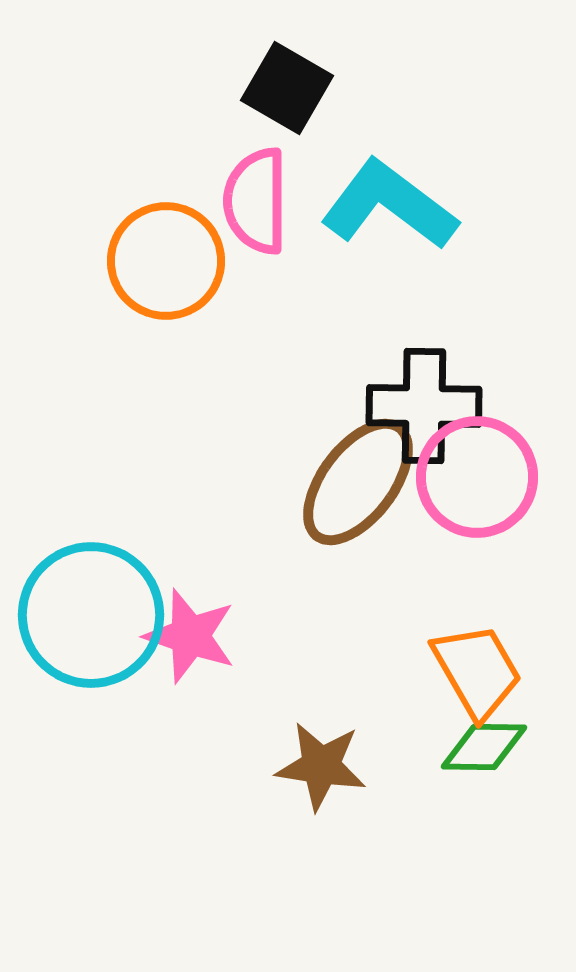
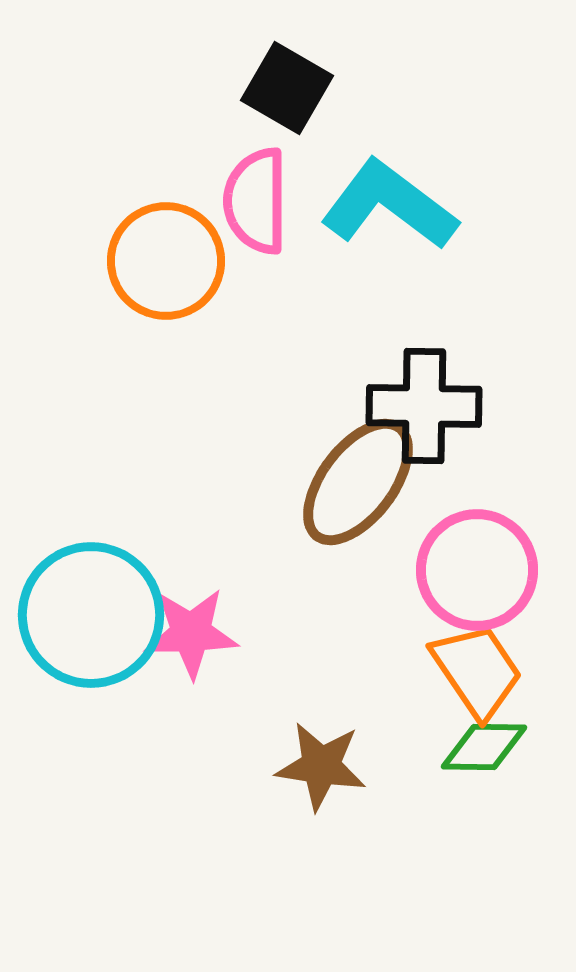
pink circle: moved 93 px down
pink star: moved 1 px right, 3 px up; rotated 20 degrees counterclockwise
orange trapezoid: rotated 4 degrees counterclockwise
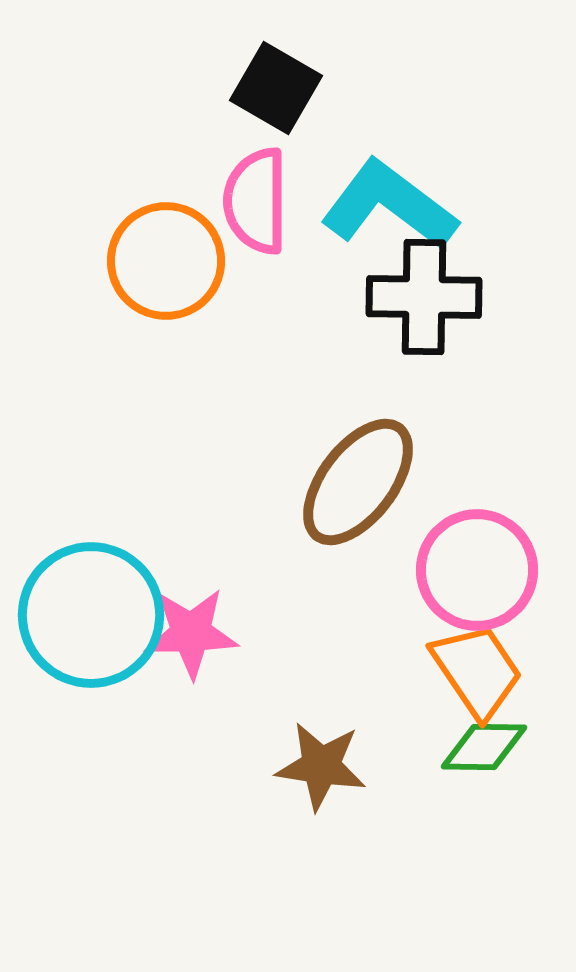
black square: moved 11 px left
black cross: moved 109 px up
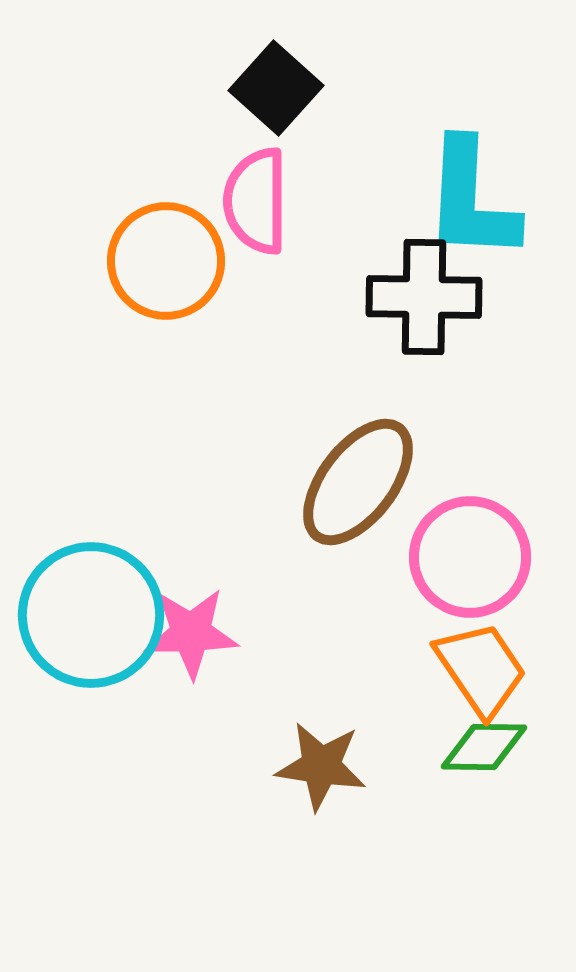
black square: rotated 12 degrees clockwise
cyan L-shape: moved 82 px right, 5 px up; rotated 124 degrees counterclockwise
pink circle: moved 7 px left, 13 px up
orange trapezoid: moved 4 px right, 2 px up
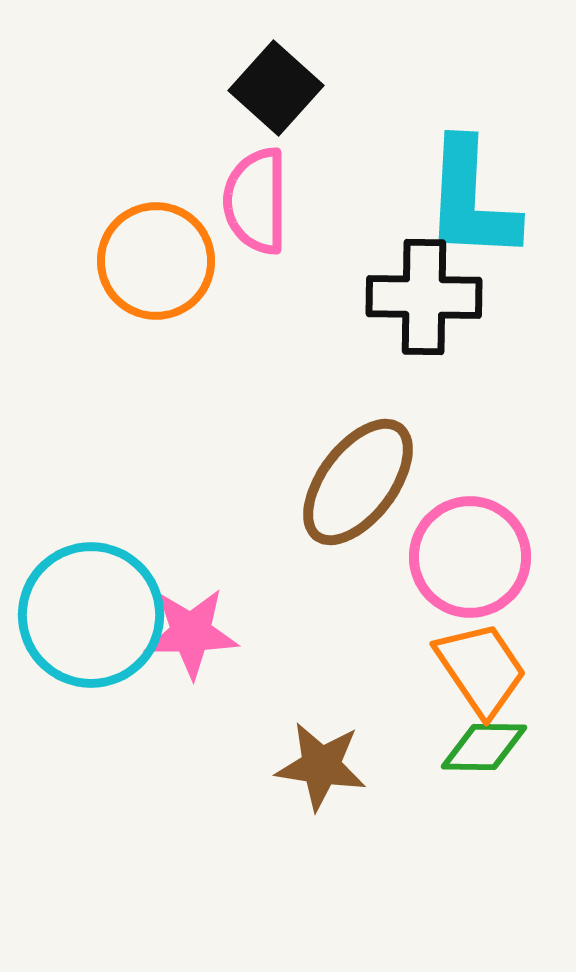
orange circle: moved 10 px left
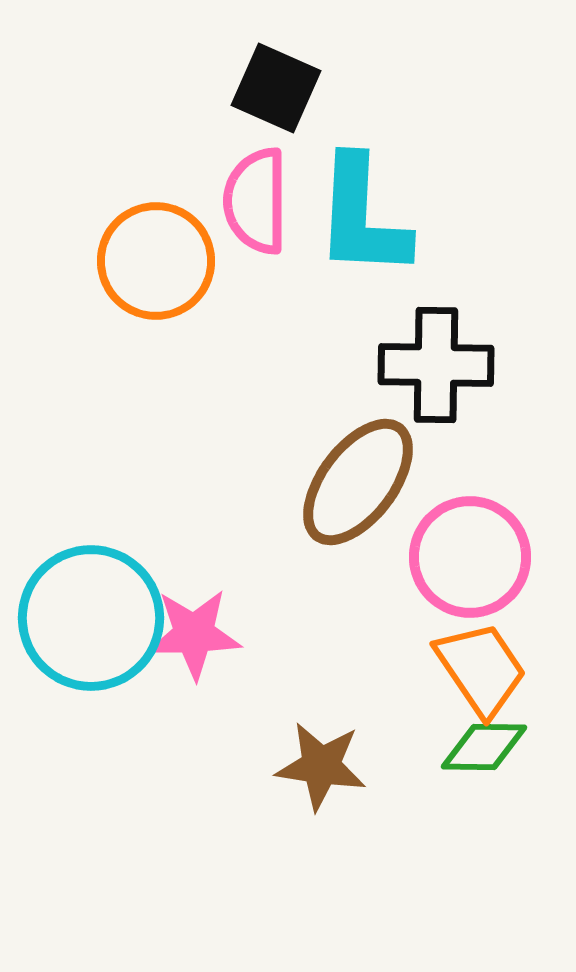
black square: rotated 18 degrees counterclockwise
cyan L-shape: moved 109 px left, 17 px down
black cross: moved 12 px right, 68 px down
cyan circle: moved 3 px down
pink star: moved 3 px right, 1 px down
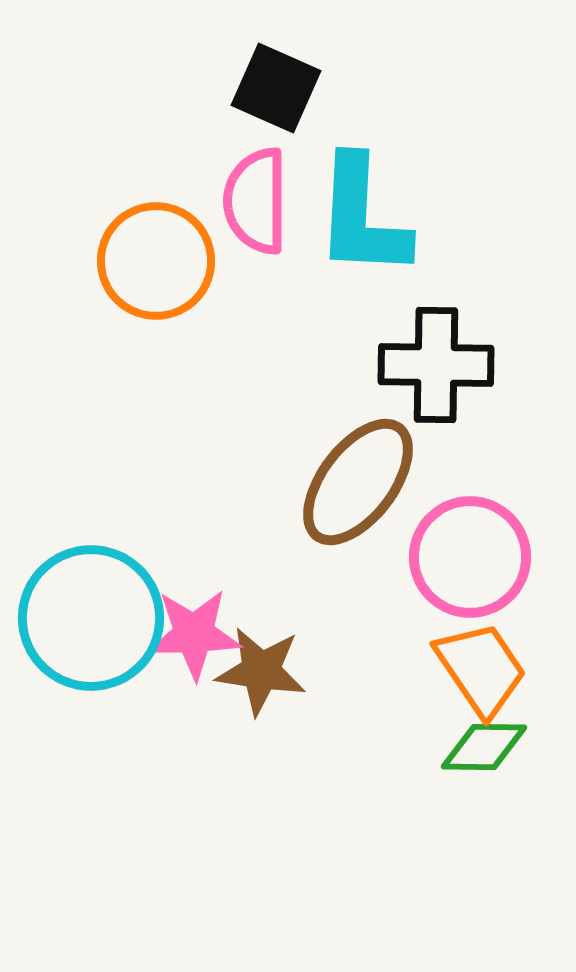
brown star: moved 60 px left, 95 px up
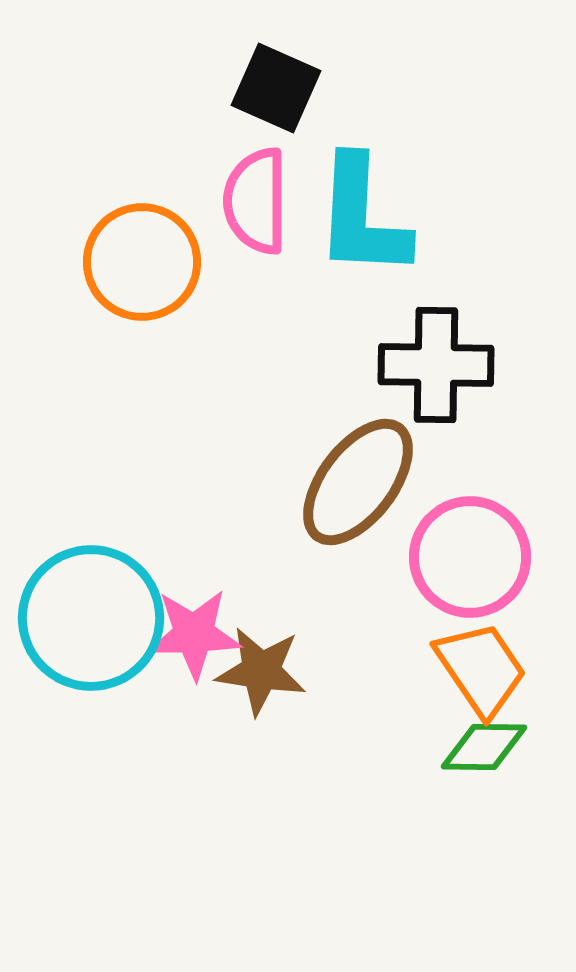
orange circle: moved 14 px left, 1 px down
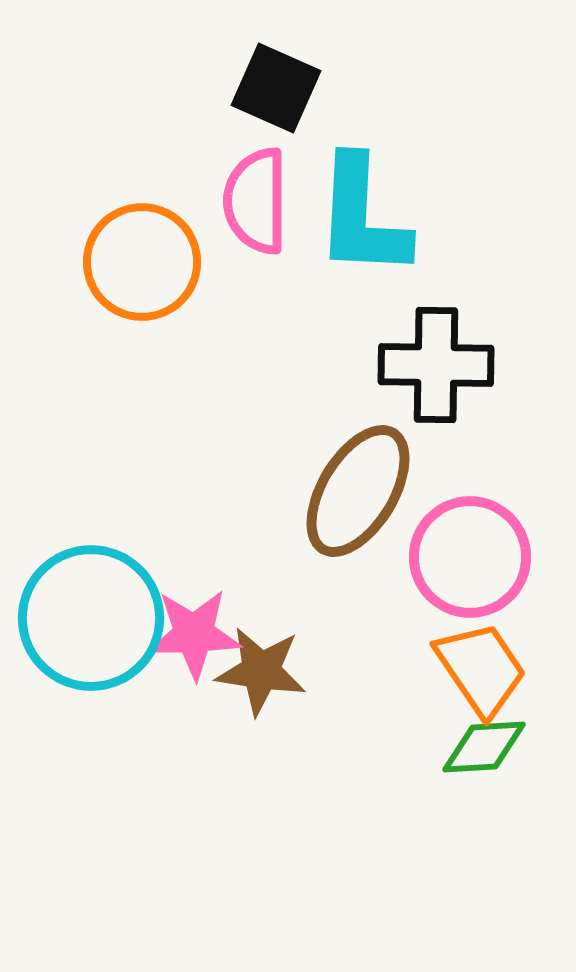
brown ellipse: moved 9 px down; rotated 6 degrees counterclockwise
green diamond: rotated 4 degrees counterclockwise
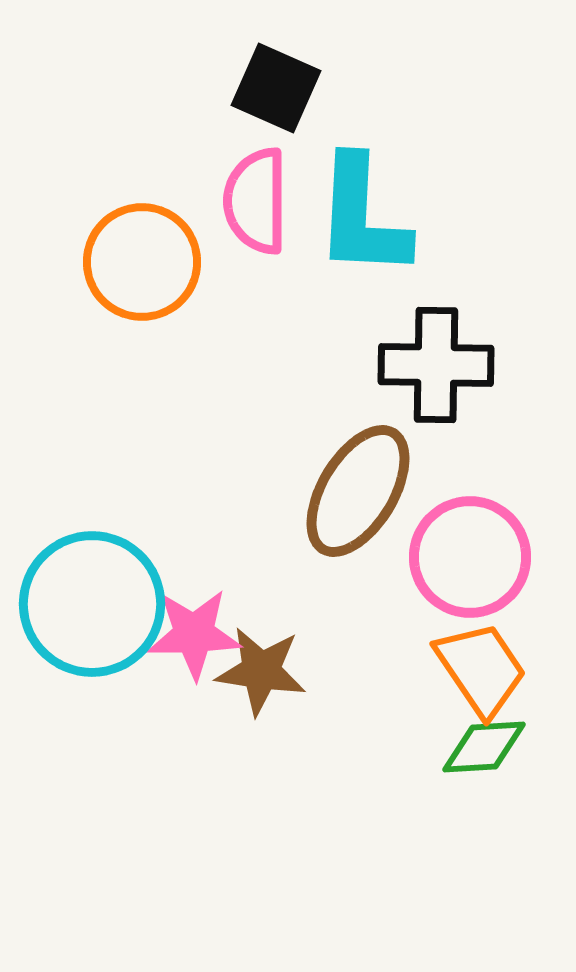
cyan circle: moved 1 px right, 14 px up
